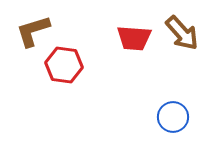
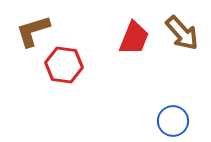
red trapezoid: rotated 72 degrees counterclockwise
blue circle: moved 4 px down
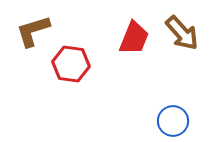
red hexagon: moved 7 px right, 1 px up
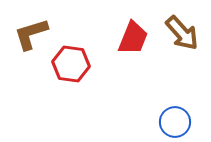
brown L-shape: moved 2 px left, 3 px down
red trapezoid: moved 1 px left
blue circle: moved 2 px right, 1 px down
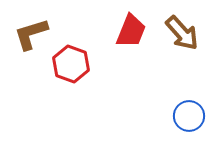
red trapezoid: moved 2 px left, 7 px up
red hexagon: rotated 12 degrees clockwise
blue circle: moved 14 px right, 6 px up
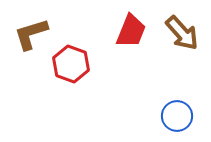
blue circle: moved 12 px left
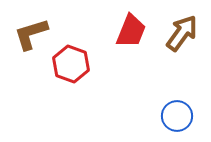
brown arrow: rotated 102 degrees counterclockwise
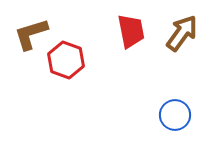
red trapezoid: rotated 33 degrees counterclockwise
red hexagon: moved 5 px left, 4 px up
blue circle: moved 2 px left, 1 px up
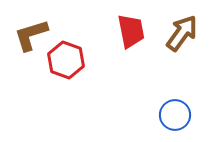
brown L-shape: moved 1 px down
